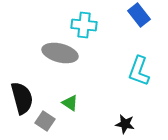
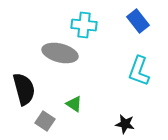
blue rectangle: moved 1 px left, 6 px down
black semicircle: moved 2 px right, 9 px up
green triangle: moved 4 px right, 1 px down
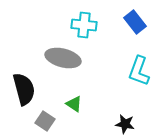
blue rectangle: moved 3 px left, 1 px down
gray ellipse: moved 3 px right, 5 px down
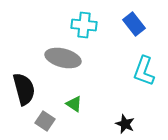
blue rectangle: moved 1 px left, 2 px down
cyan L-shape: moved 5 px right
black star: rotated 12 degrees clockwise
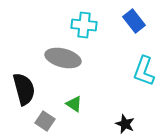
blue rectangle: moved 3 px up
